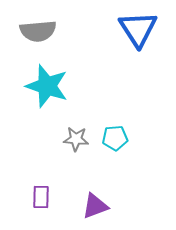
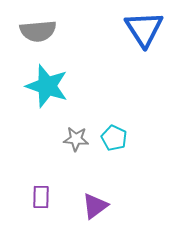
blue triangle: moved 6 px right
cyan pentagon: moved 1 px left; rotated 30 degrees clockwise
purple triangle: rotated 16 degrees counterclockwise
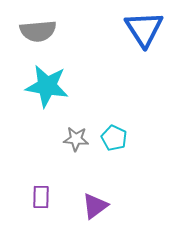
cyan star: rotated 9 degrees counterclockwise
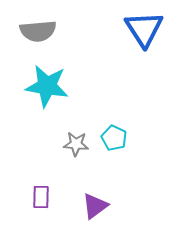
gray star: moved 5 px down
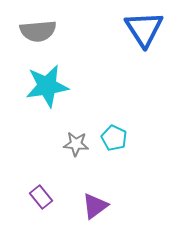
cyan star: rotated 18 degrees counterclockwise
purple rectangle: rotated 40 degrees counterclockwise
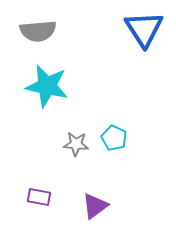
cyan star: rotated 21 degrees clockwise
purple rectangle: moved 2 px left; rotated 40 degrees counterclockwise
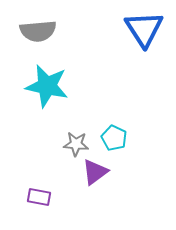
purple triangle: moved 34 px up
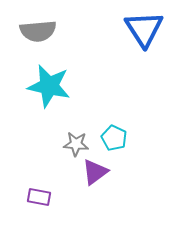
cyan star: moved 2 px right
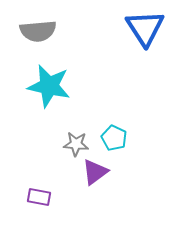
blue triangle: moved 1 px right, 1 px up
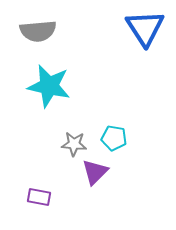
cyan pentagon: rotated 15 degrees counterclockwise
gray star: moved 2 px left
purple triangle: rotated 8 degrees counterclockwise
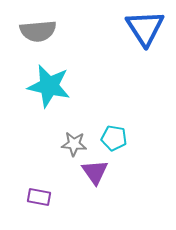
purple triangle: rotated 20 degrees counterclockwise
